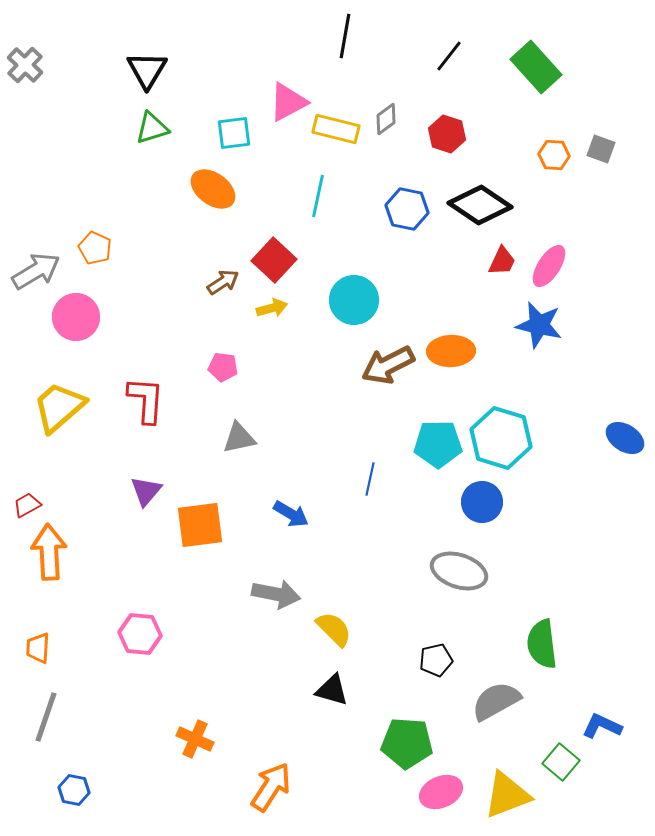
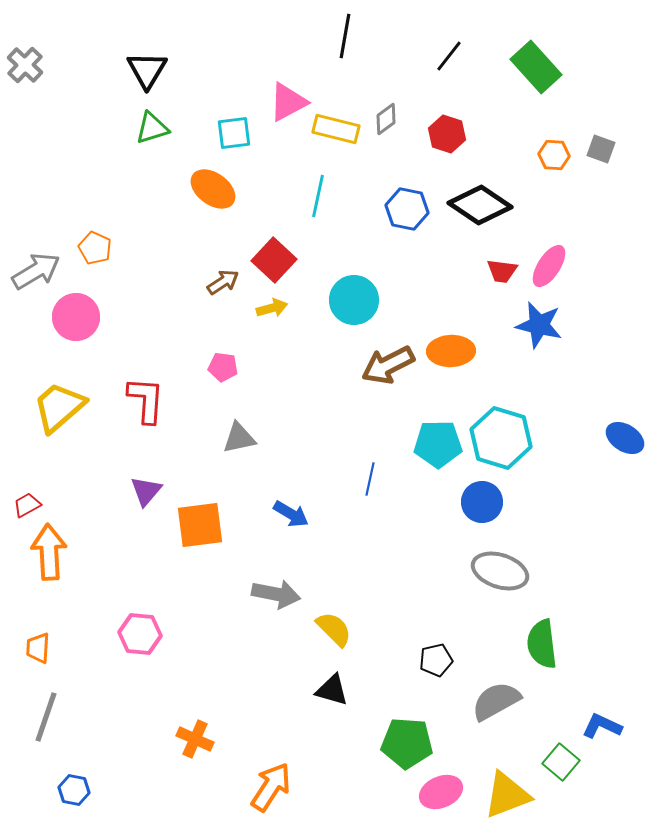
red trapezoid at (502, 261): moved 10 px down; rotated 72 degrees clockwise
gray ellipse at (459, 571): moved 41 px right
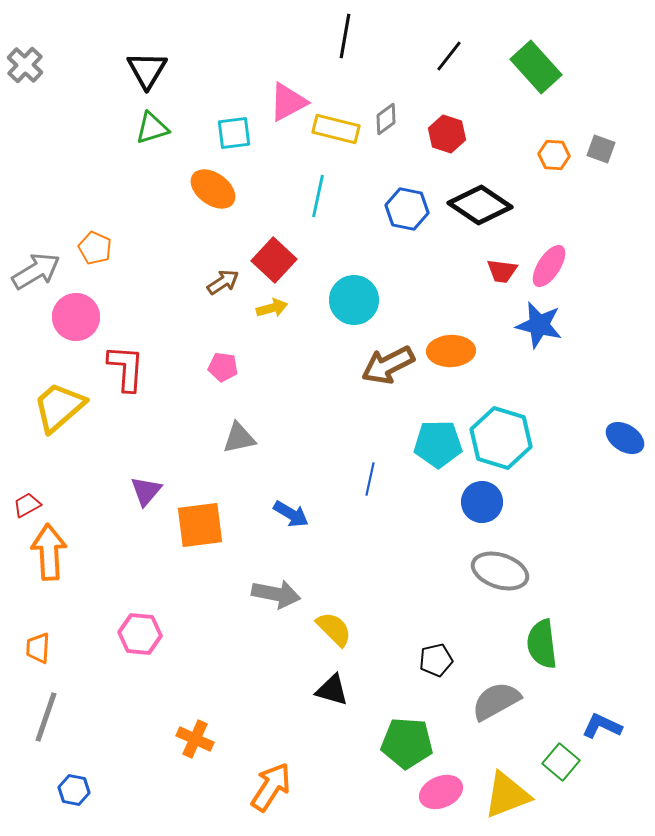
red L-shape at (146, 400): moved 20 px left, 32 px up
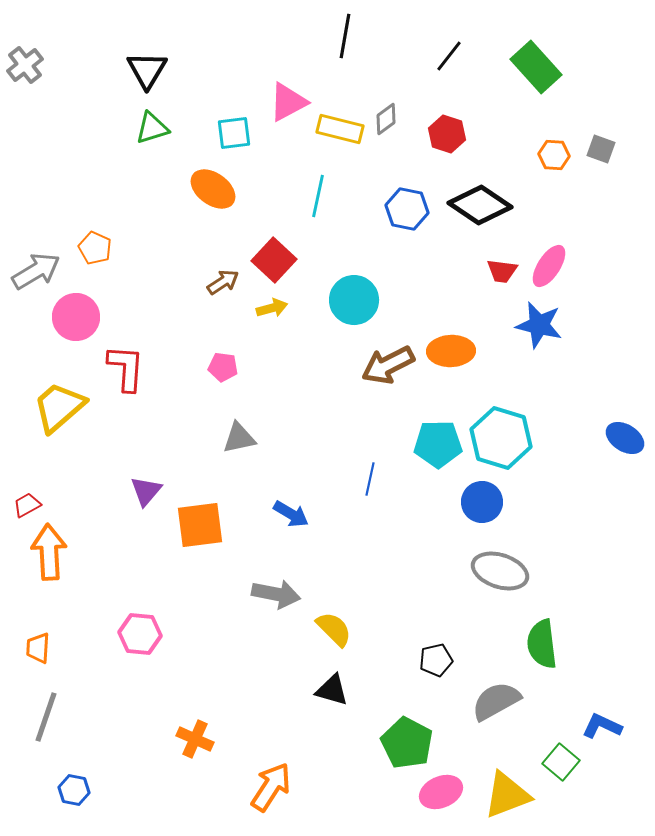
gray cross at (25, 65): rotated 9 degrees clockwise
yellow rectangle at (336, 129): moved 4 px right
green pentagon at (407, 743): rotated 24 degrees clockwise
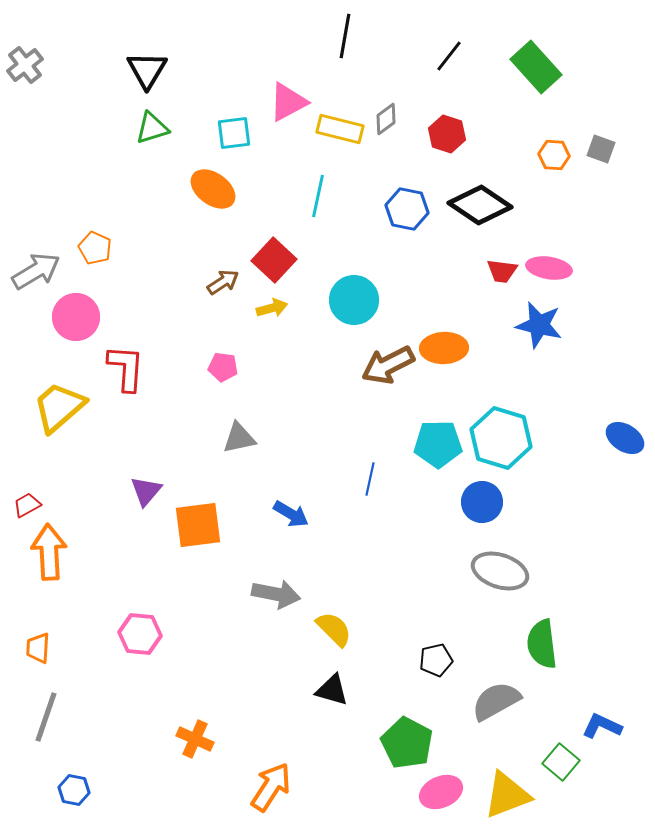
pink ellipse at (549, 266): moved 2 px down; rotated 66 degrees clockwise
orange ellipse at (451, 351): moved 7 px left, 3 px up
orange square at (200, 525): moved 2 px left
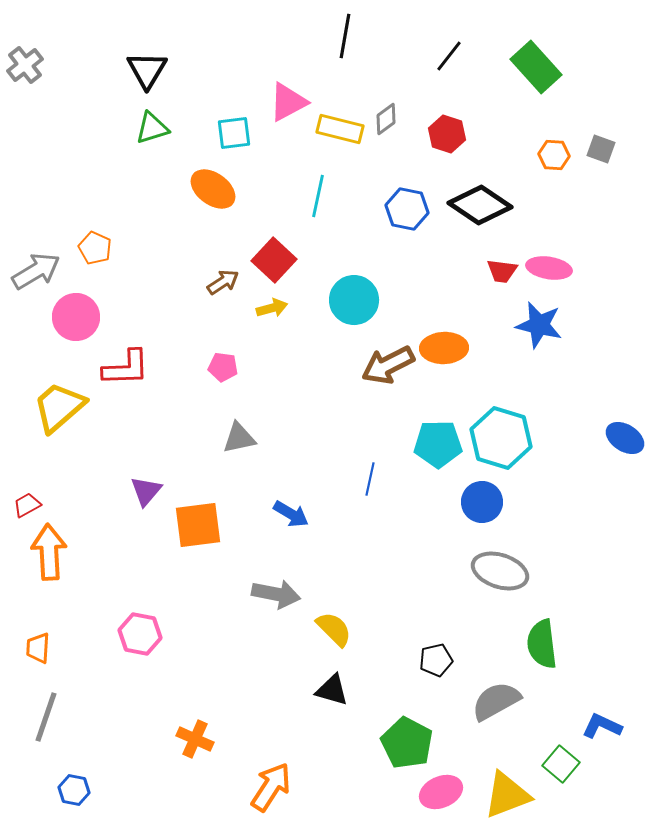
red L-shape at (126, 368): rotated 84 degrees clockwise
pink hexagon at (140, 634): rotated 6 degrees clockwise
green square at (561, 762): moved 2 px down
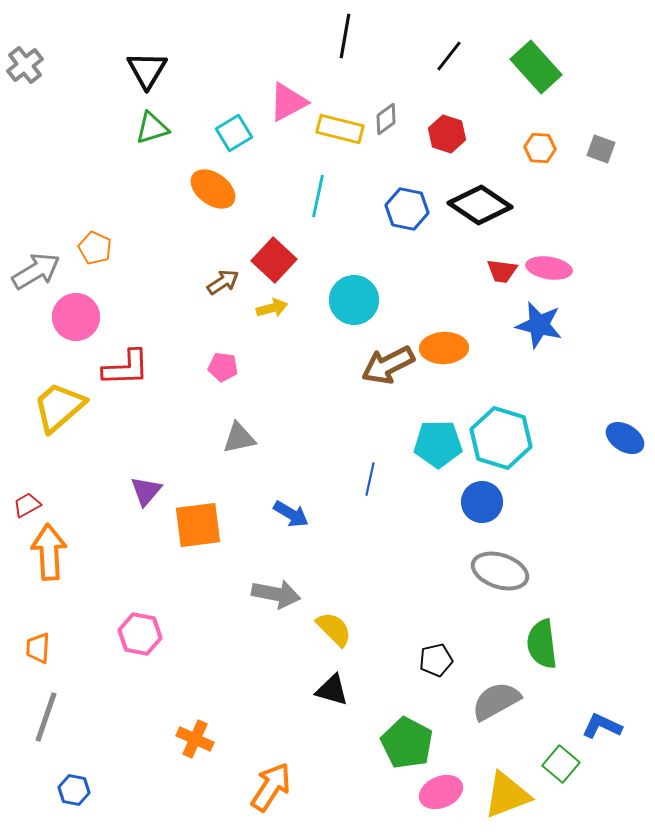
cyan square at (234, 133): rotated 24 degrees counterclockwise
orange hexagon at (554, 155): moved 14 px left, 7 px up
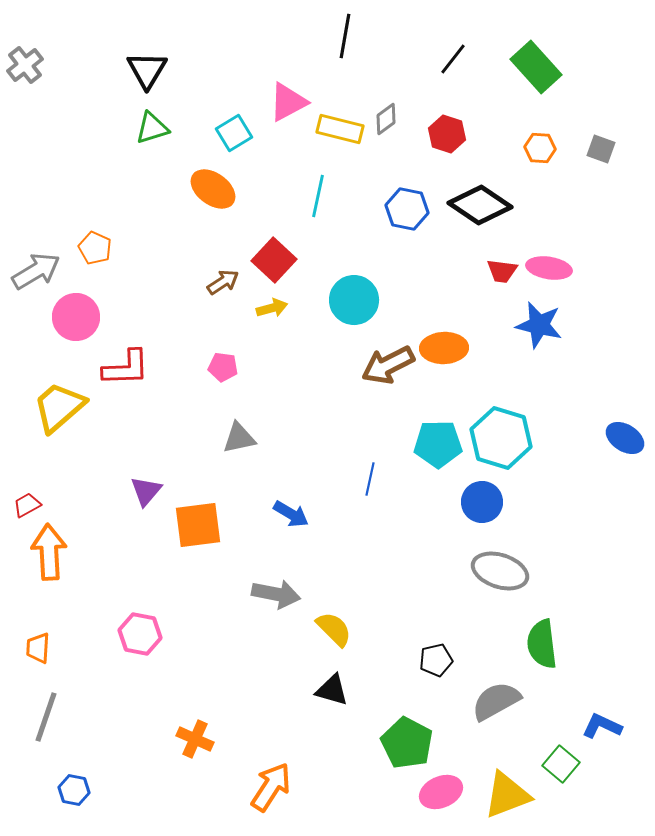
black line at (449, 56): moved 4 px right, 3 px down
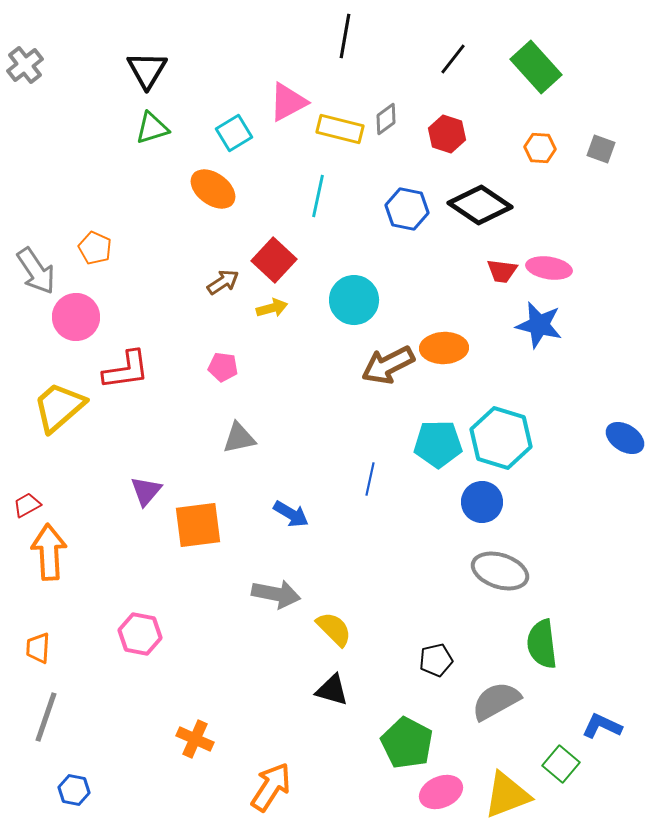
gray arrow at (36, 271): rotated 87 degrees clockwise
red L-shape at (126, 368): moved 2 px down; rotated 6 degrees counterclockwise
